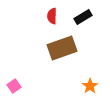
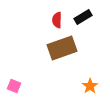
red semicircle: moved 5 px right, 4 px down
pink square: rotated 32 degrees counterclockwise
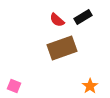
red semicircle: rotated 49 degrees counterclockwise
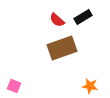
orange star: rotated 28 degrees counterclockwise
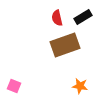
red semicircle: moved 2 px up; rotated 35 degrees clockwise
brown rectangle: moved 3 px right, 3 px up
orange star: moved 10 px left
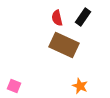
black rectangle: rotated 24 degrees counterclockwise
brown rectangle: moved 1 px left; rotated 44 degrees clockwise
orange star: rotated 14 degrees clockwise
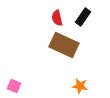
orange star: rotated 14 degrees counterclockwise
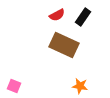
red semicircle: moved 3 px up; rotated 105 degrees counterclockwise
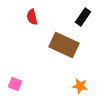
red semicircle: moved 25 px left, 2 px down; rotated 105 degrees clockwise
pink square: moved 1 px right, 2 px up
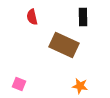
black rectangle: rotated 36 degrees counterclockwise
pink square: moved 4 px right
